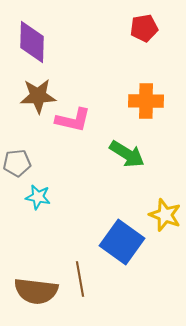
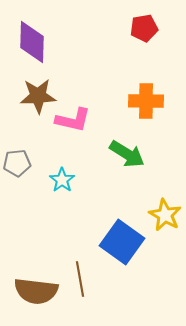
cyan star: moved 24 px right, 17 px up; rotated 25 degrees clockwise
yellow star: rotated 8 degrees clockwise
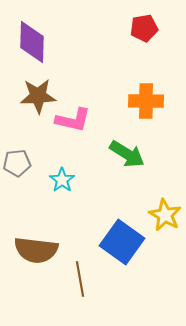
brown semicircle: moved 41 px up
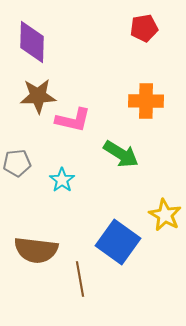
green arrow: moved 6 px left
blue square: moved 4 px left
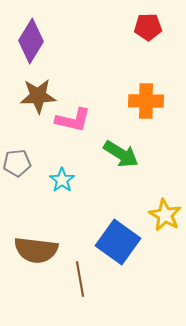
red pentagon: moved 4 px right, 1 px up; rotated 8 degrees clockwise
purple diamond: moved 1 px left, 1 px up; rotated 30 degrees clockwise
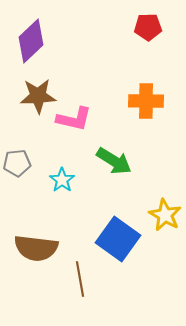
purple diamond: rotated 15 degrees clockwise
pink L-shape: moved 1 px right, 1 px up
green arrow: moved 7 px left, 7 px down
blue square: moved 3 px up
brown semicircle: moved 2 px up
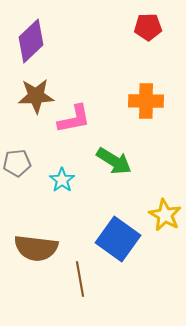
brown star: moved 2 px left
pink L-shape: rotated 24 degrees counterclockwise
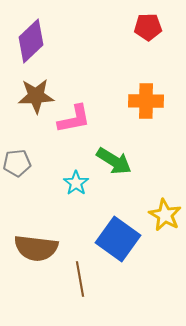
cyan star: moved 14 px right, 3 px down
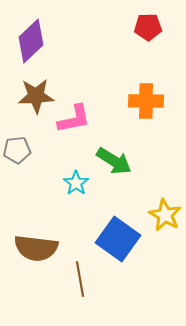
gray pentagon: moved 13 px up
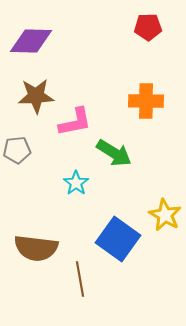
purple diamond: rotated 45 degrees clockwise
pink L-shape: moved 1 px right, 3 px down
green arrow: moved 8 px up
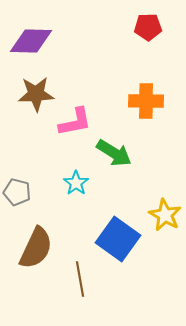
brown star: moved 2 px up
gray pentagon: moved 42 px down; rotated 20 degrees clockwise
brown semicircle: rotated 72 degrees counterclockwise
